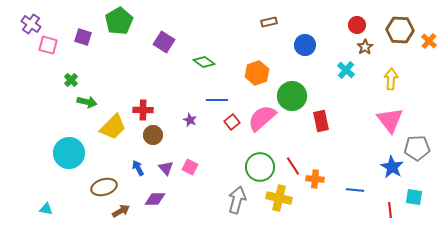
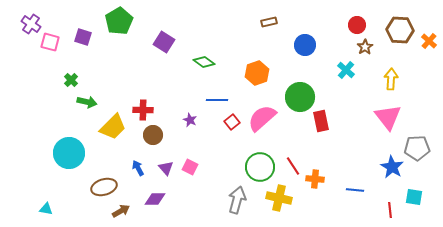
pink square at (48, 45): moved 2 px right, 3 px up
green circle at (292, 96): moved 8 px right, 1 px down
pink triangle at (390, 120): moved 2 px left, 3 px up
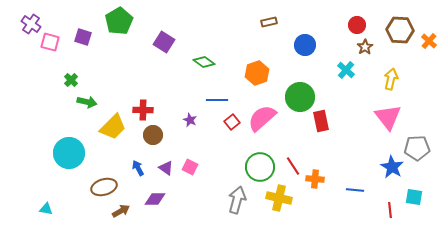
yellow arrow at (391, 79): rotated 10 degrees clockwise
purple triangle at (166, 168): rotated 14 degrees counterclockwise
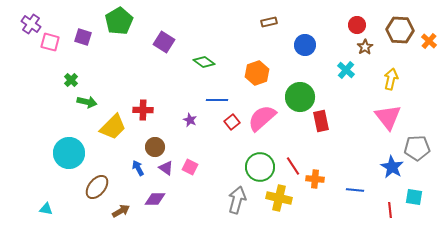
brown circle at (153, 135): moved 2 px right, 12 px down
brown ellipse at (104, 187): moved 7 px left; rotated 35 degrees counterclockwise
